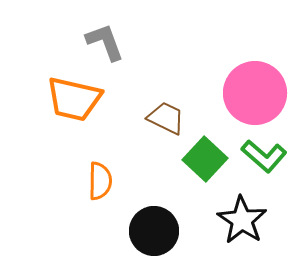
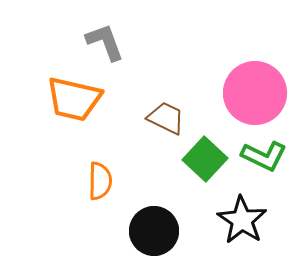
green L-shape: rotated 15 degrees counterclockwise
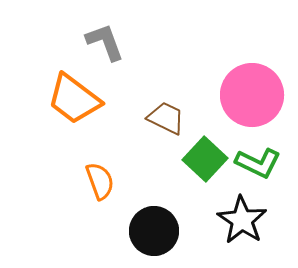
pink circle: moved 3 px left, 2 px down
orange trapezoid: rotated 24 degrees clockwise
green L-shape: moved 6 px left, 7 px down
orange semicircle: rotated 21 degrees counterclockwise
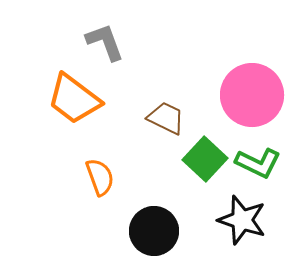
orange semicircle: moved 4 px up
black star: rotated 15 degrees counterclockwise
